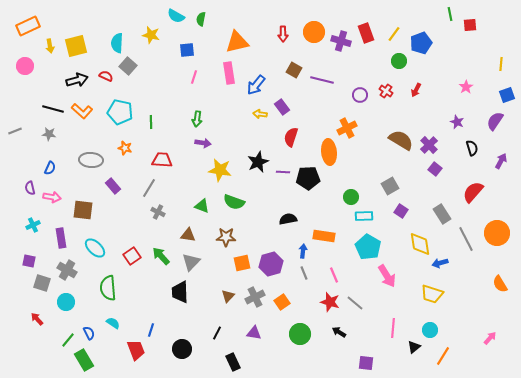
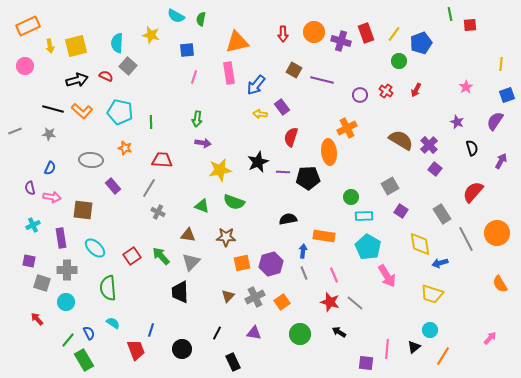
yellow star at (220, 170): rotated 20 degrees counterclockwise
gray cross at (67, 270): rotated 30 degrees counterclockwise
pink line at (393, 328): moved 6 px left, 21 px down
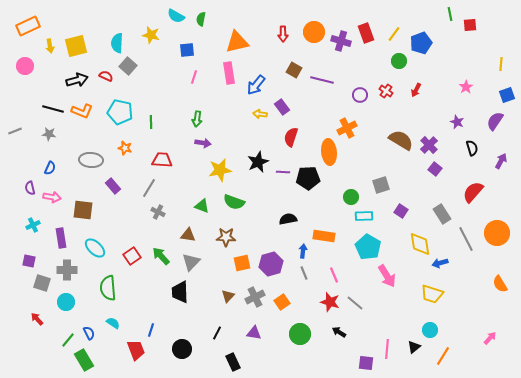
orange L-shape at (82, 111): rotated 20 degrees counterclockwise
gray square at (390, 186): moved 9 px left, 1 px up; rotated 12 degrees clockwise
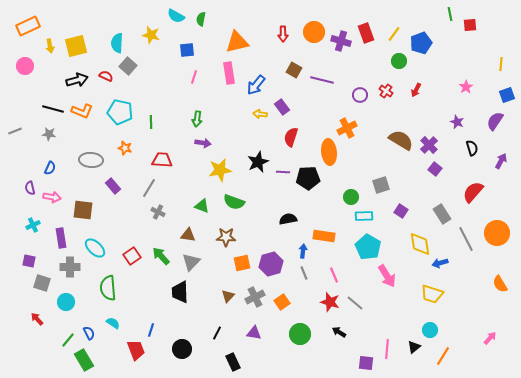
gray cross at (67, 270): moved 3 px right, 3 px up
